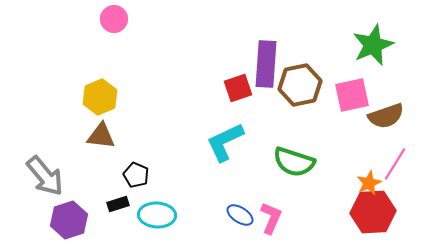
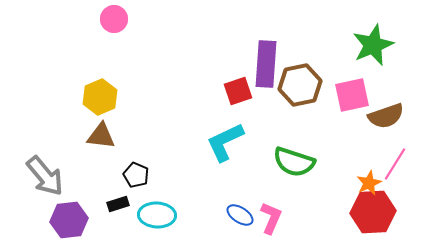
red square: moved 3 px down
purple hexagon: rotated 12 degrees clockwise
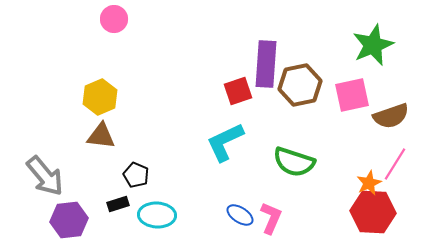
brown semicircle: moved 5 px right
red hexagon: rotated 6 degrees clockwise
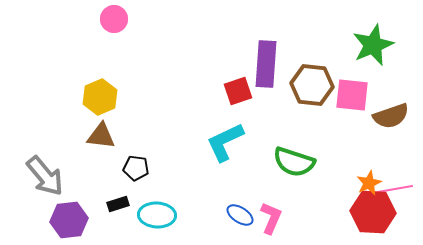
brown hexagon: moved 12 px right; rotated 18 degrees clockwise
pink square: rotated 18 degrees clockwise
pink line: moved 25 px down; rotated 48 degrees clockwise
black pentagon: moved 7 px up; rotated 15 degrees counterclockwise
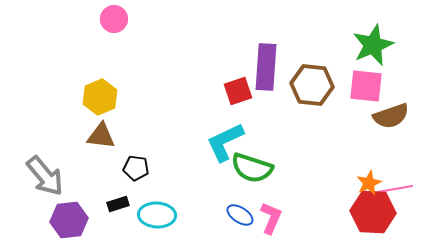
purple rectangle: moved 3 px down
pink square: moved 14 px right, 9 px up
green semicircle: moved 42 px left, 6 px down
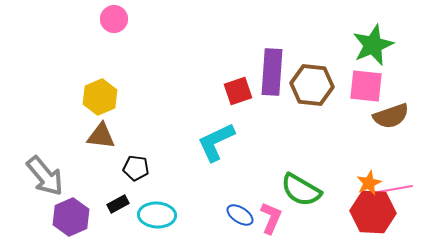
purple rectangle: moved 6 px right, 5 px down
cyan L-shape: moved 9 px left
green semicircle: moved 49 px right, 22 px down; rotated 12 degrees clockwise
black rectangle: rotated 10 degrees counterclockwise
purple hexagon: moved 2 px right, 3 px up; rotated 18 degrees counterclockwise
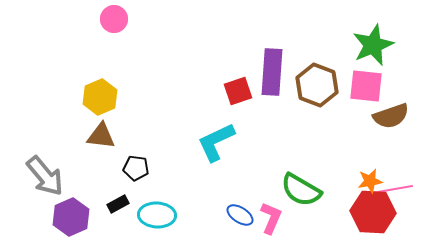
brown hexagon: moved 5 px right; rotated 15 degrees clockwise
orange star: moved 1 px right, 2 px up; rotated 15 degrees clockwise
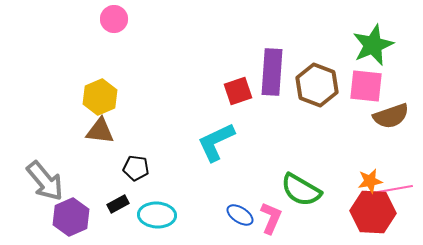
brown triangle: moved 1 px left, 5 px up
gray arrow: moved 5 px down
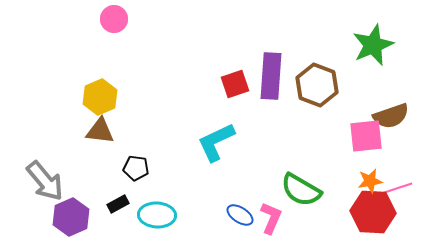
purple rectangle: moved 1 px left, 4 px down
pink square: moved 50 px down; rotated 12 degrees counterclockwise
red square: moved 3 px left, 7 px up
pink line: rotated 8 degrees counterclockwise
